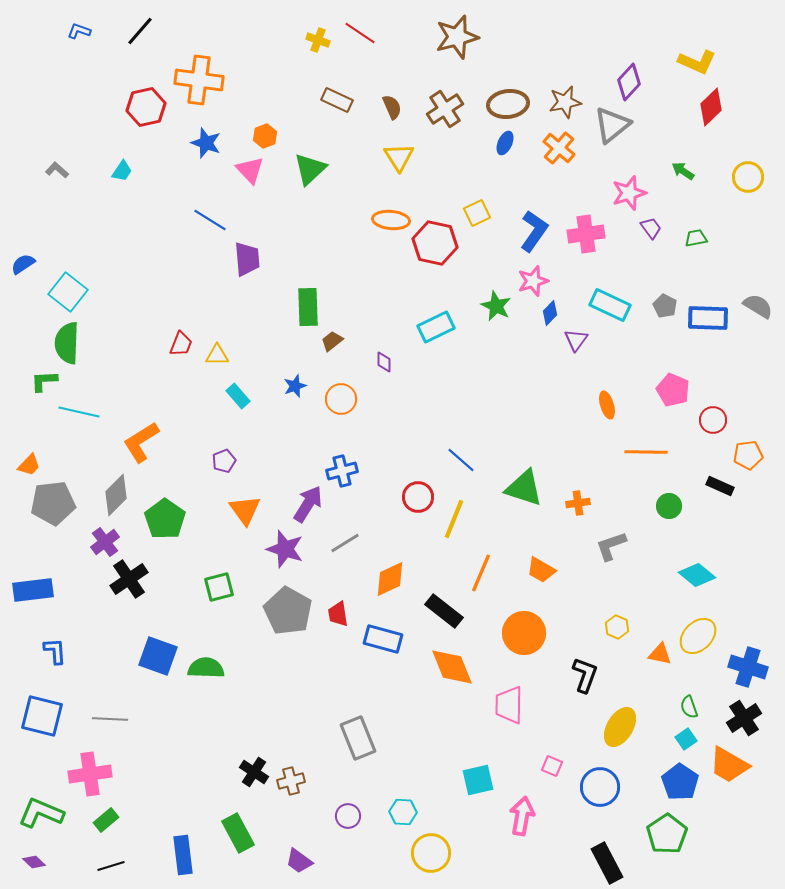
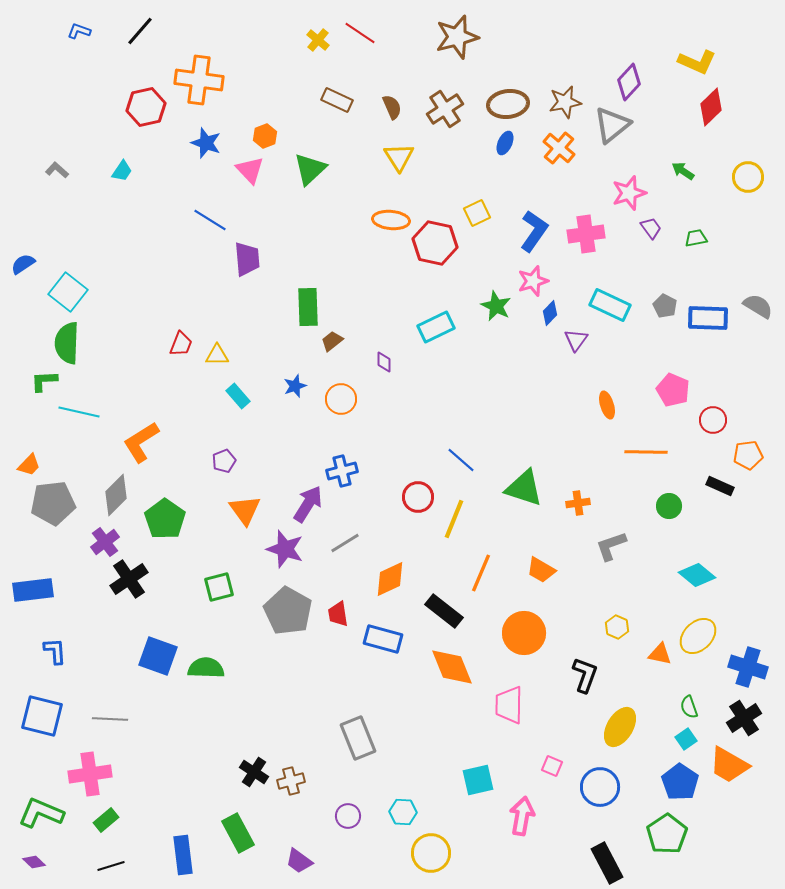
yellow cross at (318, 40): rotated 20 degrees clockwise
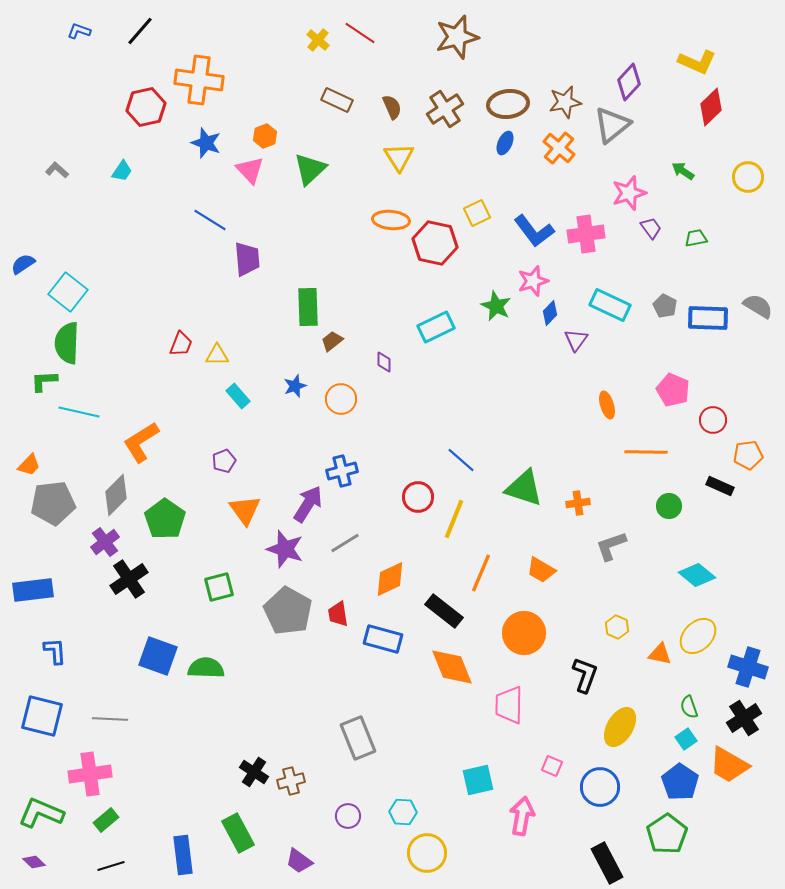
blue L-shape at (534, 231): rotated 108 degrees clockwise
yellow circle at (431, 853): moved 4 px left
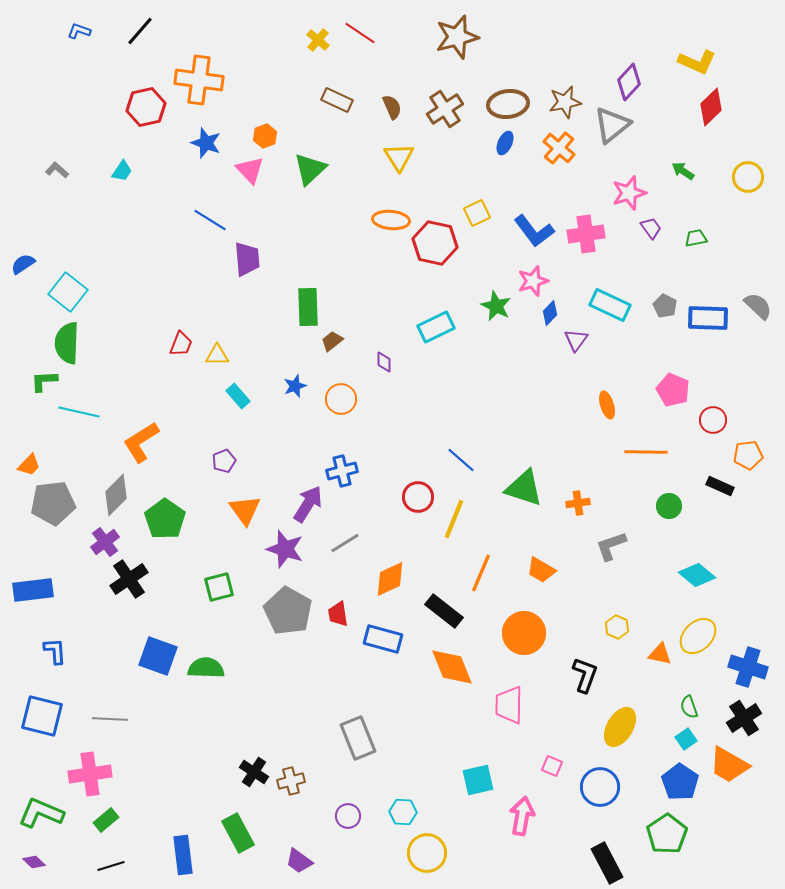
gray semicircle at (758, 306): rotated 12 degrees clockwise
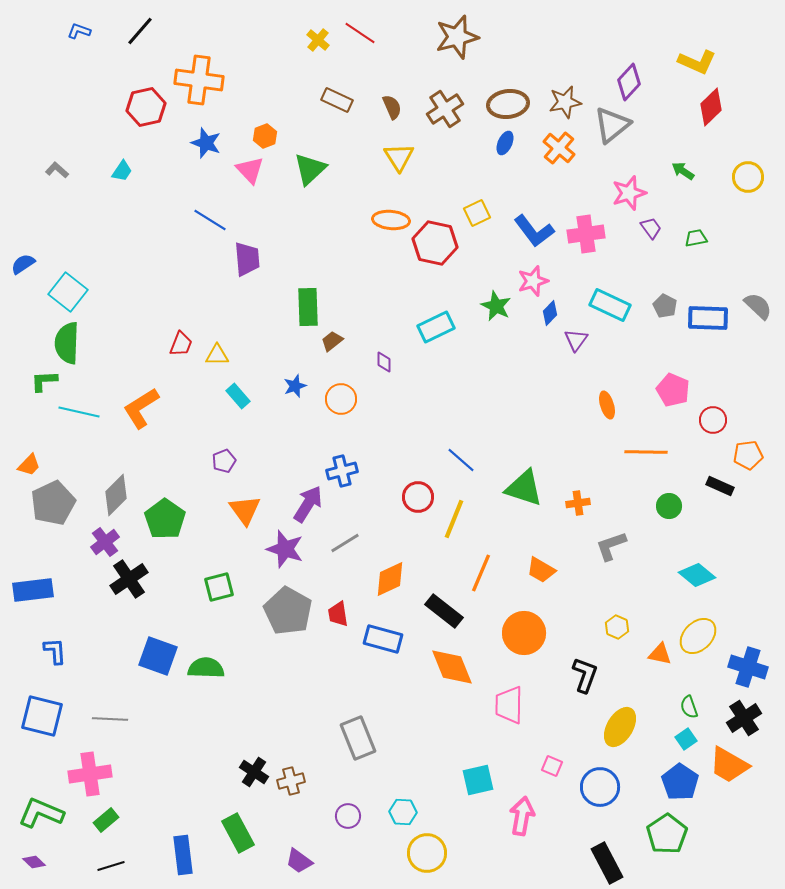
orange L-shape at (141, 442): moved 34 px up
gray pentagon at (53, 503): rotated 18 degrees counterclockwise
